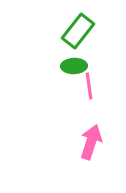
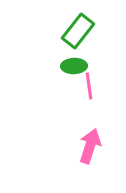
pink arrow: moved 1 px left, 4 px down
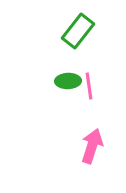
green ellipse: moved 6 px left, 15 px down
pink arrow: moved 2 px right
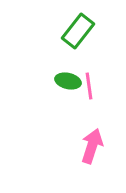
green ellipse: rotated 15 degrees clockwise
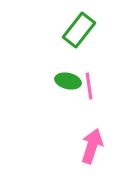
green rectangle: moved 1 px right, 1 px up
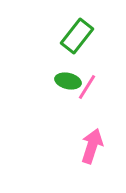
green rectangle: moved 2 px left, 6 px down
pink line: moved 2 px left, 1 px down; rotated 40 degrees clockwise
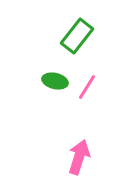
green ellipse: moved 13 px left
pink arrow: moved 13 px left, 11 px down
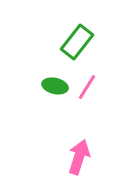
green rectangle: moved 6 px down
green ellipse: moved 5 px down
